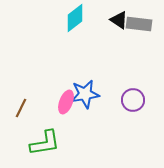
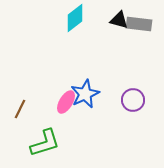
black triangle: rotated 18 degrees counterclockwise
blue star: rotated 16 degrees counterclockwise
pink ellipse: rotated 10 degrees clockwise
brown line: moved 1 px left, 1 px down
green L-shape: rotated 8 degrees counterclockwise
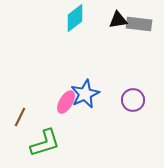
black triangle: moved 1 px left; rotated 24 degrees counterclockwise
brown line: moved 8 px down
